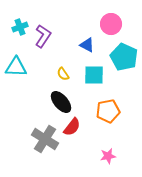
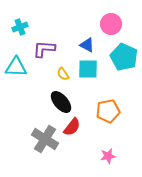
purple L-shape: moved 1 px right, 13 px down; rotated 120 degrees counterclockwise
cyan square: moved 6 px left, 6 px up
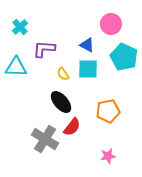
cyan cross: rotated 21 degrees counterclockwise
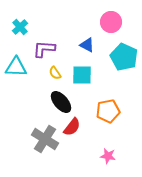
pink circle: moved 2 px up
cyan square: moved 6 px left, 6 px down
yellow semicircle: moved 8 px left, 1 px up
pink star: rotated 21 degrees clockwise
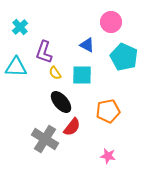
purple L-shape: moved 3 px down; rotated 75 degrees counterclockwise
